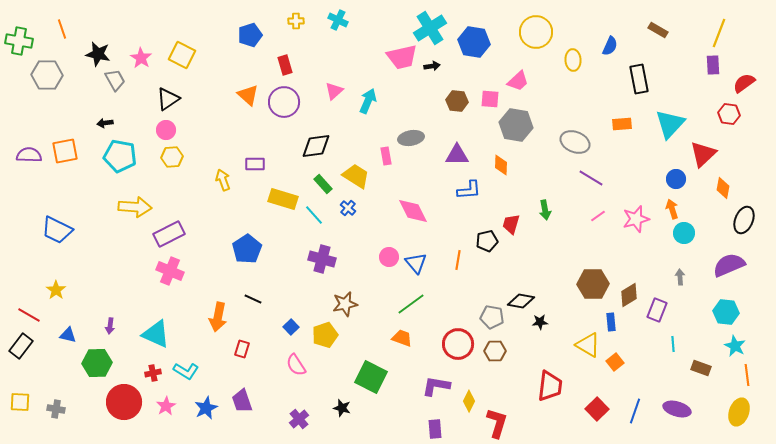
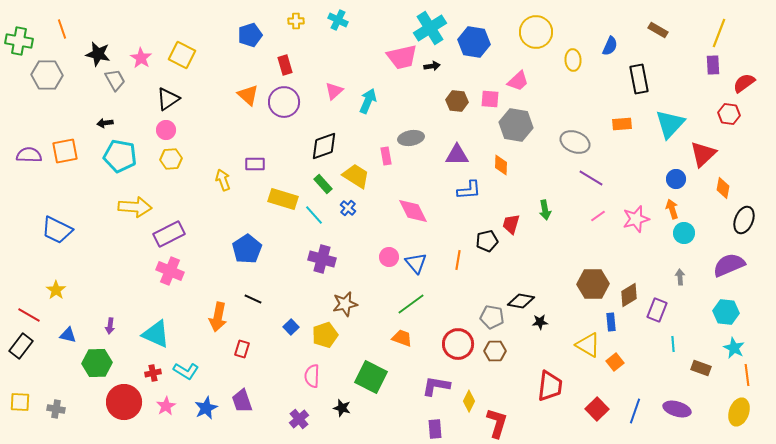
black diamond at (316, 146): moved 8 px right; rotated 12 degrees counterclockwise
yellow hexagon at (172, 157): moved 1 px left, 2 px down
cyan star at (735, 346): moved 1 px left, 2 px down
pink semicircle at (296, 365): moved 16 px right, 11 px down; rotated 35 degrees clockwise
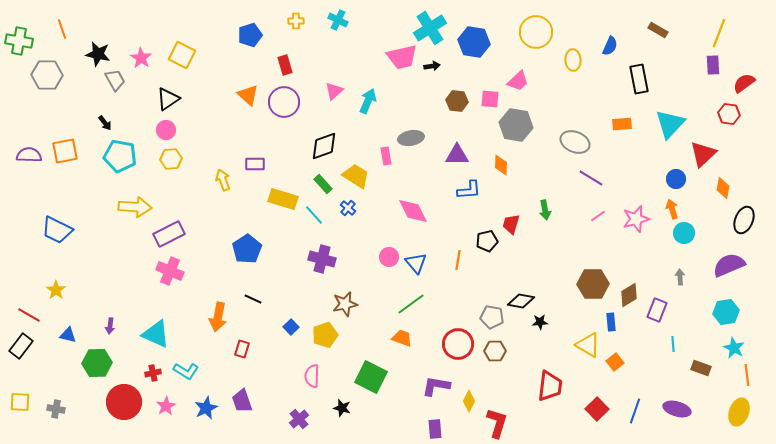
black arrow at (105, 123): rotated 119 degrees counterclockwise
cyan hexagon at (726, 312): rotated 15 degrees counterclockwise
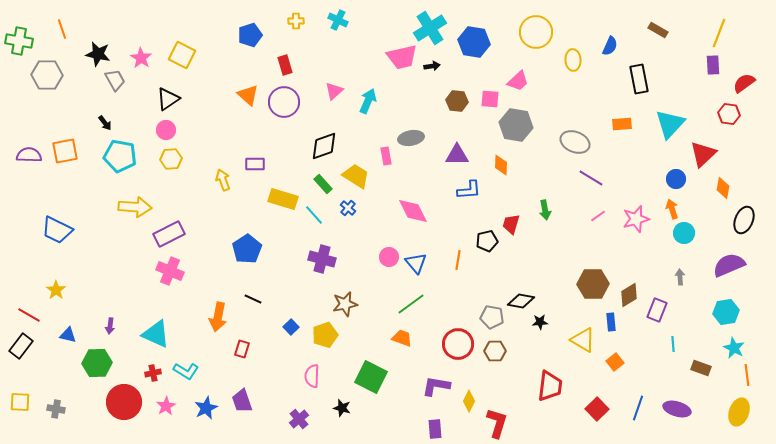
yellow triangle at (588, 345): moved 5 px left, 5 px up
blue line at (635, 411): moved 3 px right, 3 px up
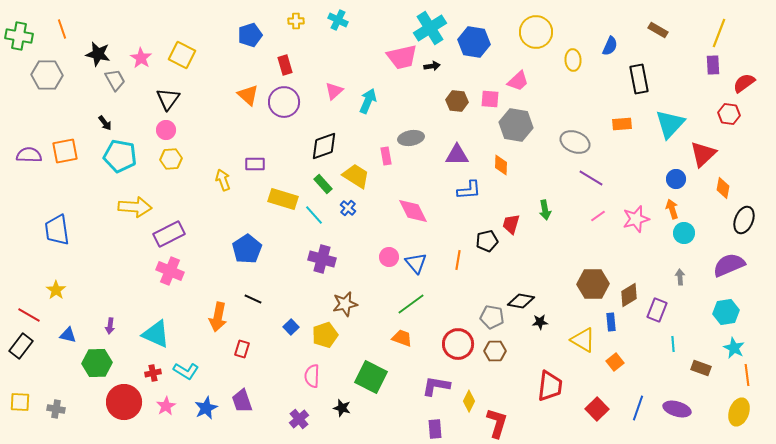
green cross at (19, 41): moved 5 px up
black triangle at (168, 99): rotated 20 degrees counterclockwise
blue trapezoid at (57, 230): rotated 56 degrees clockwise
